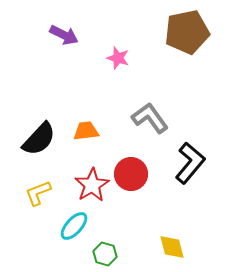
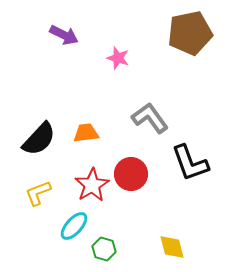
brown pentagon: moved 3 px right, 1 px down
orange trapezoid: moved 2 px down
black L-shape: rotated 120 degrees clockwise
green hexagon: moved 1 px left, 5 px up
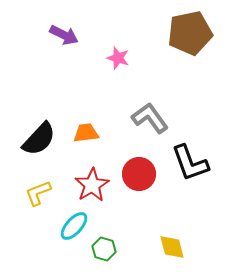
red circle: moved 8 px right
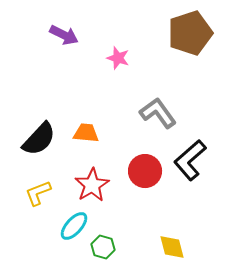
brown pentagon: rotated 6 degrees counterclockwise
gray L-shape: moved 8 px right, 5 px up
orange trapezoid: rotated 12 degrees clockwise
black L-shape: moved 3 px up; rotated 69 degrees clockwise
red circle: moved 6 px right, 3 px up
green hexagon: moved 1 px left, 2 px up
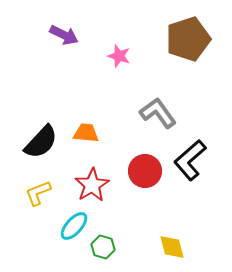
brown pentagon: moved 2 px left, 6 px down
pink star: moved 1 px right, 2 px up
black semicircle: moved 2 px right, 3 px down
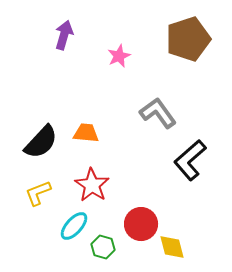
purple arrow: rotated 100 degrees counterclockwise
pink star: rotated 30 degrees clockwise
red circle: moved 4 px left, 53 px down
red star: rotated 8 degrees counterclockwise
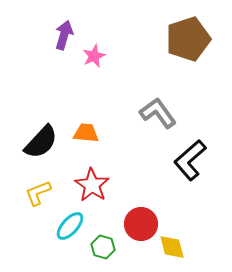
pink star: moved 25 px left
cyan ellipse: moved 4 px left
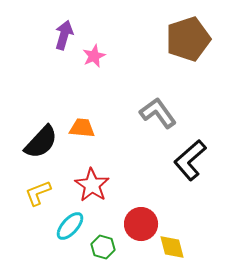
orange trapezoid: moved 4 px left, 5 px up
